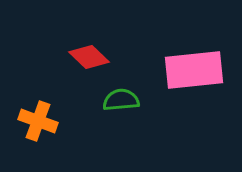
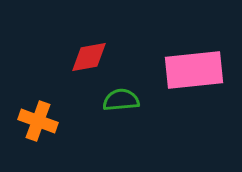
red diamond: rotated 54 degrees counterclockwise
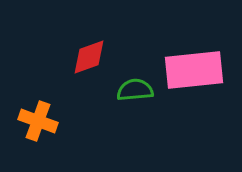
red diamond: rotated 9 degrees counterclockwise
green semicircle: moved 14 px right, 10 px up
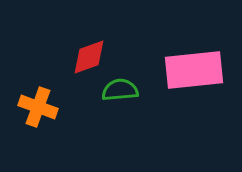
green semicircle: moved 15 px left
orange cross: moved 14 px up
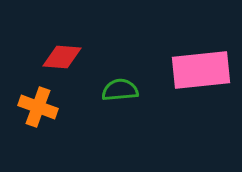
red diamond: moved 27 px left; rotated 24 degrees clockwise
pink rectangle: moved 7 px right
